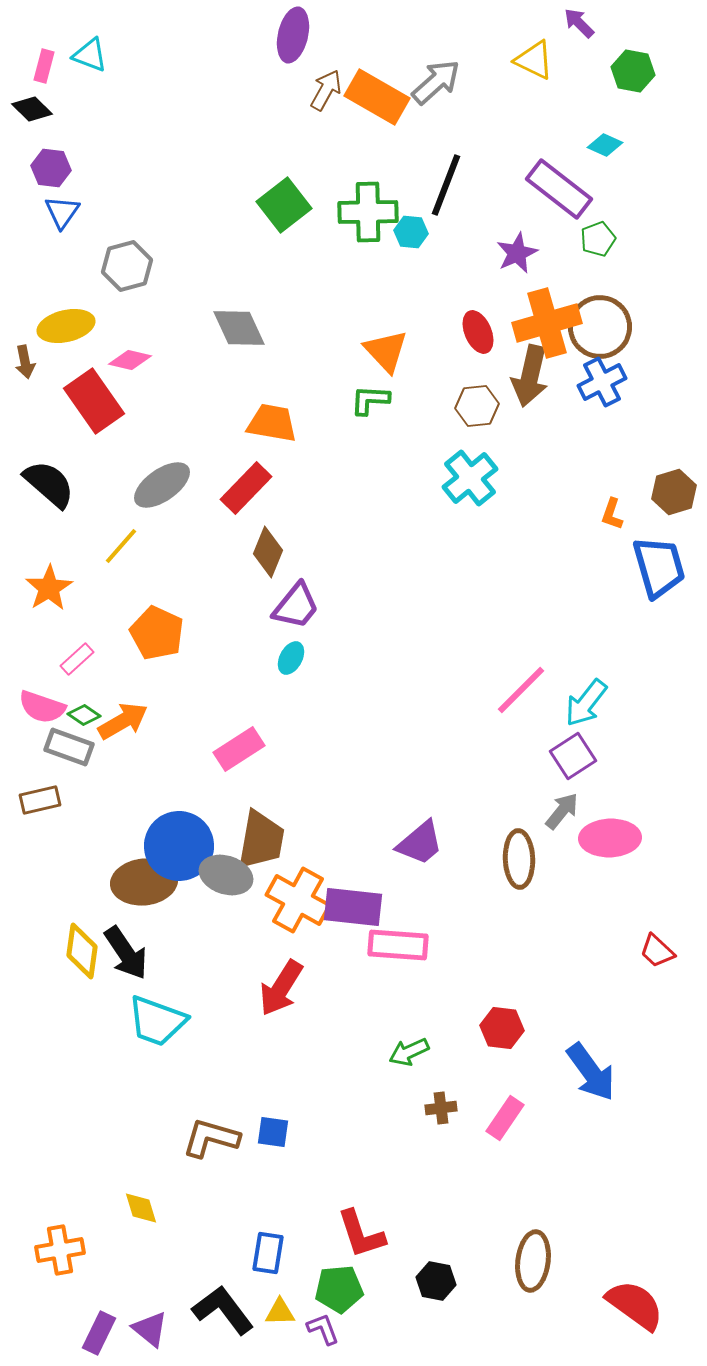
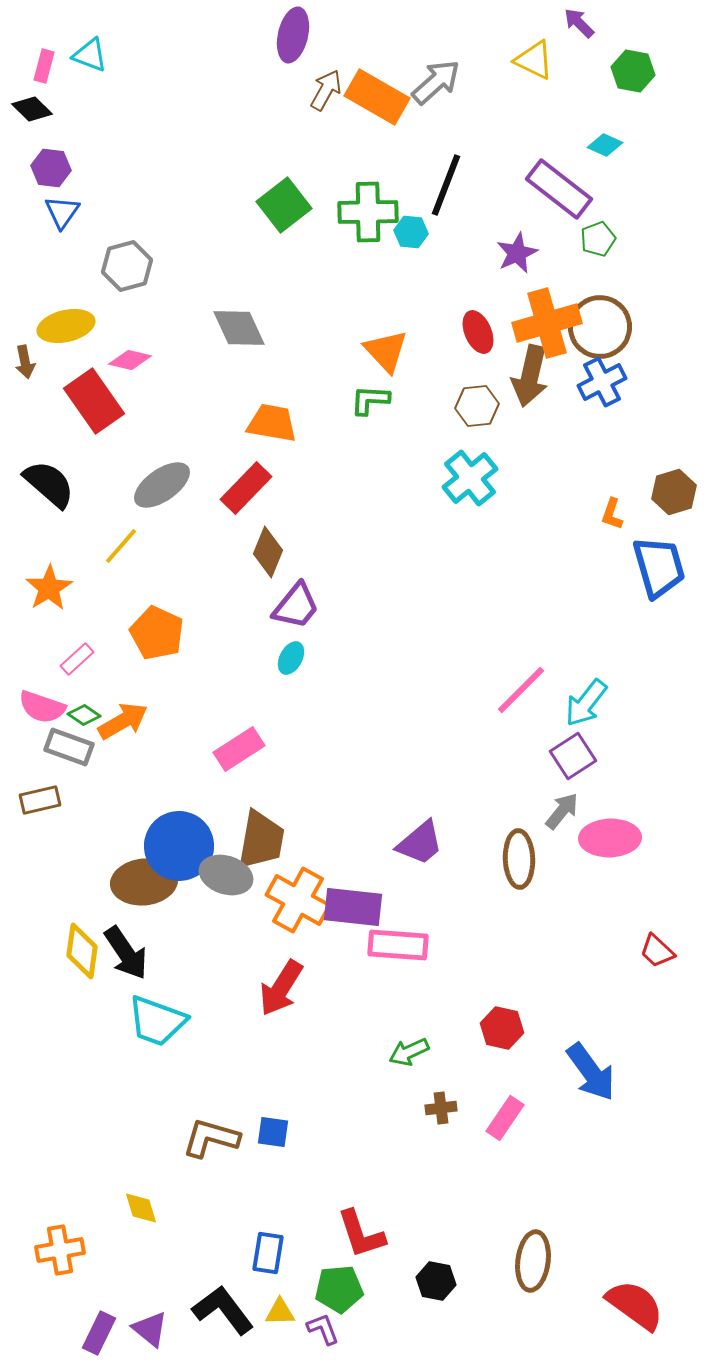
red hexagon at (502, 1028): rotated 6 degrees clockwise
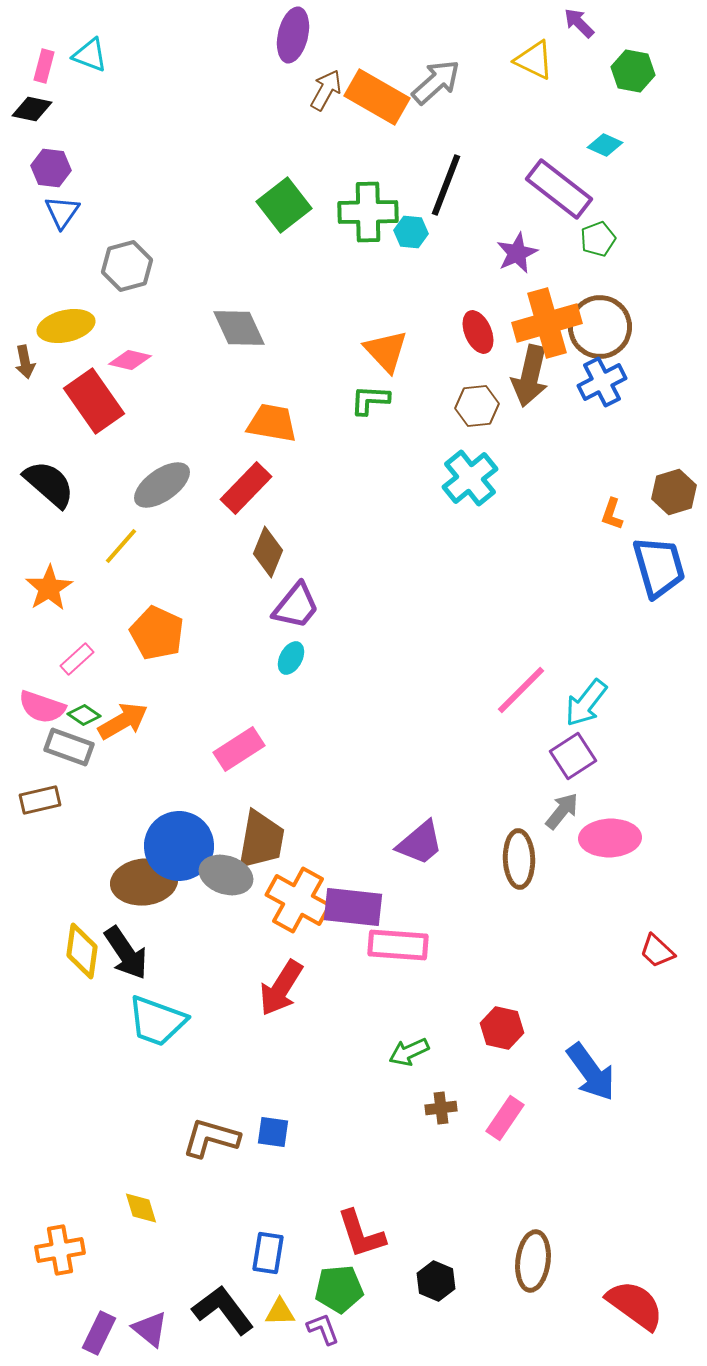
black diamond at (32, 109): rotated 33 degrees counterclockwise
black hexagon at (436, 1281): rotated 12 degrees clockwise
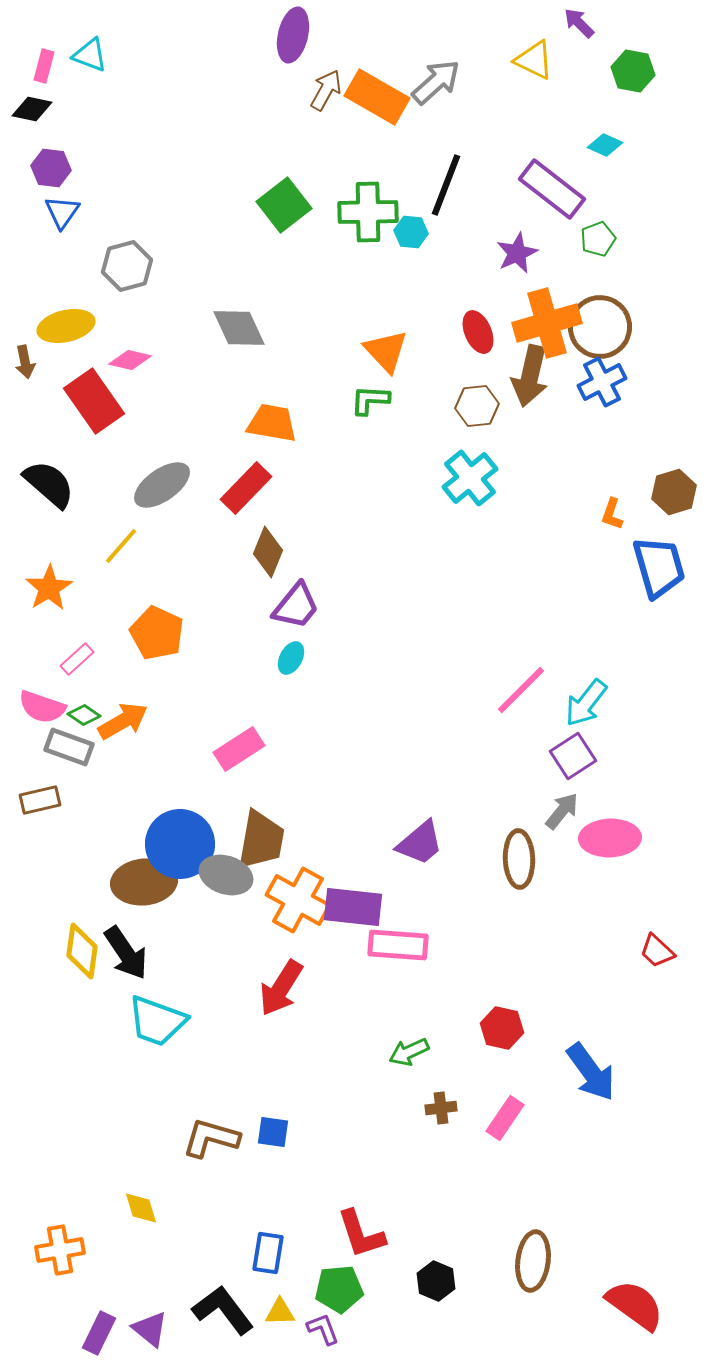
purple rectangle at (559, 189): moved 7 px left
blue circle at (179, 846): moved 1 px right, 2 px up
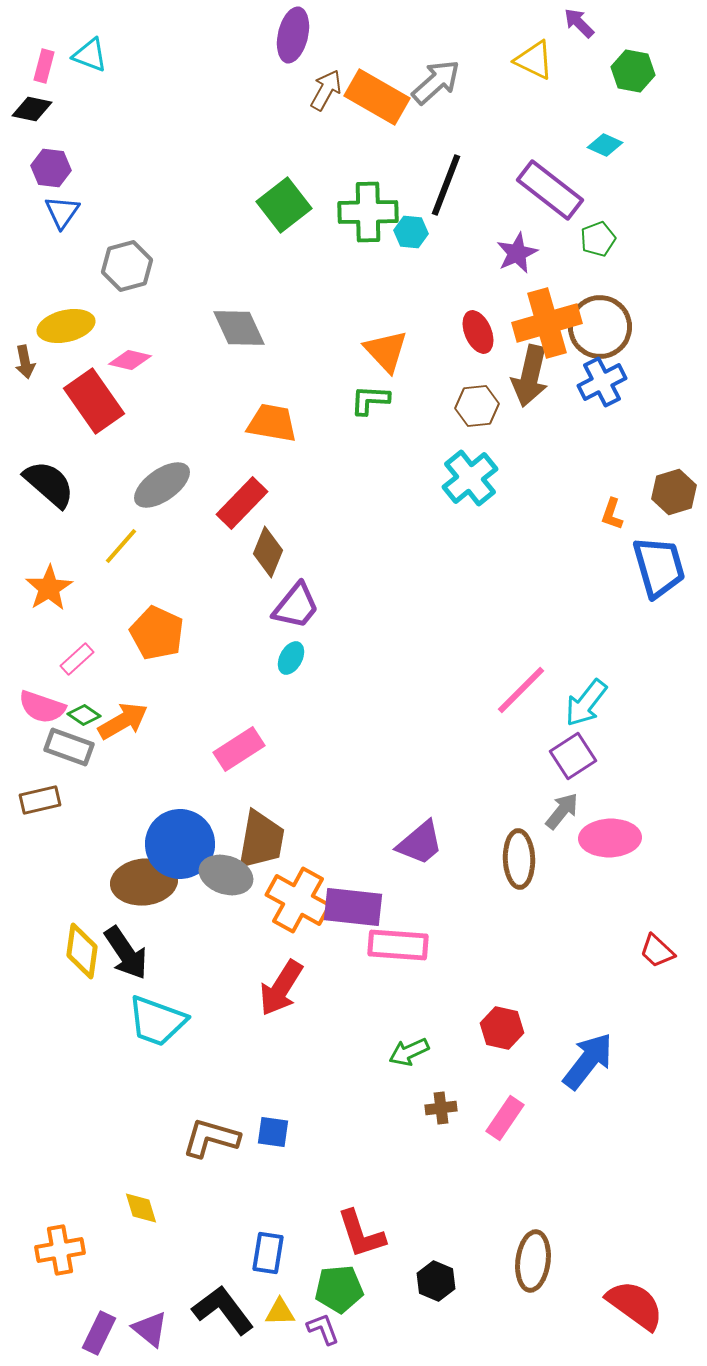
purple rectangle at (552, 189): moved 2 px left, 1 px down
red rectangle at (246, 488): moved 4 px left, 15 px down
blue arrow at (591, 1072): moved 3 px left, 11 px up; rotated 106 degrees counterclockwise
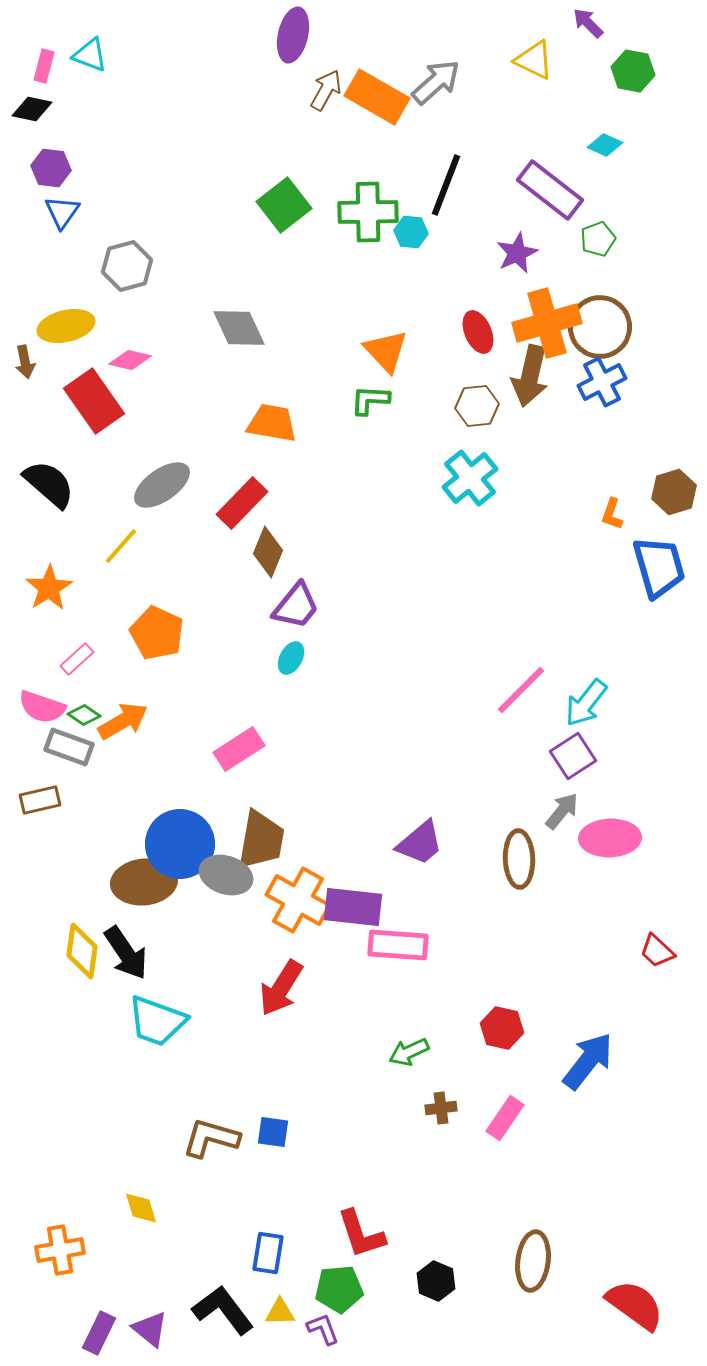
purple arrow at (579, 23): moved 9 px right
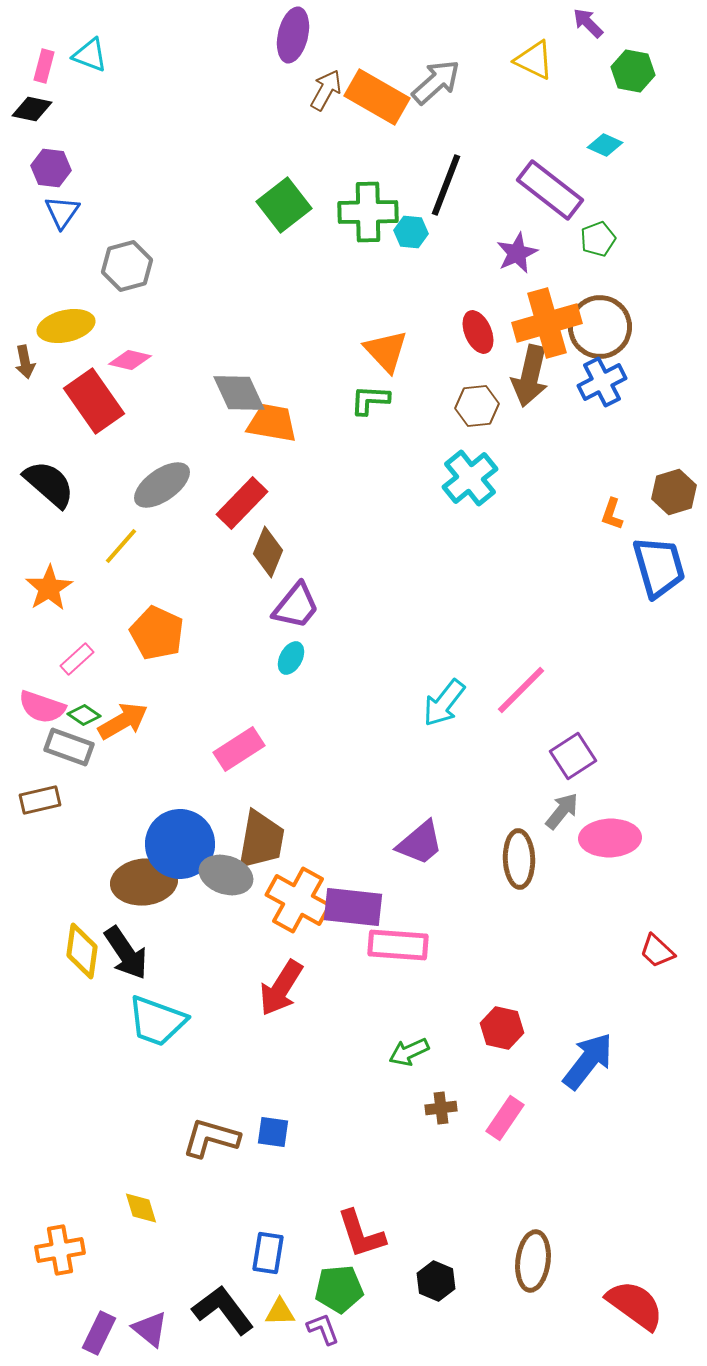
gray diamond at (239, 328): moved 65 px down
cyan arrow at (586, 703): moved 142 px left
